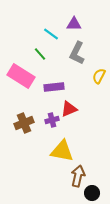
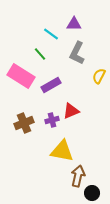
purple rectangle: moved 3 px left, 2 px up; rotated 24 degrees counterclockwise
red triangle: moved 2 px right, 2 px down
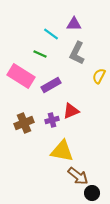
green line: rotated 24 degrees counterclockwise
brown arrow: rotated 115 degrees clockwise
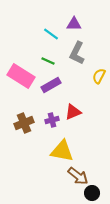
green line: moved 8 px right, 7 px down
red triangle: moved 2 px right, 1 px down
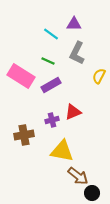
brown cross: moved 12 px down; rotated 12 degrees clockwise
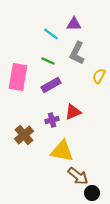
pink rectangle: moved 3 px left, 1 px down; rotated 68 degrees clockwise
brown cross: rotated 30 degrees counterclockwise
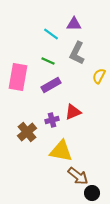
brown cross: moved 3 px right, 3 px up
yellow triangle: moved 1 px left
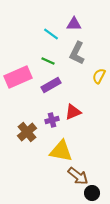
pink rectangle: rotated 56 degrees clockwise
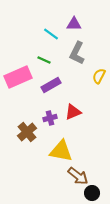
green line: moved 4 px left, 1 px up
purple cross: moved 2 px left, 2 px up
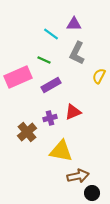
brown arrow: rotated 50 degrees counterclockwise
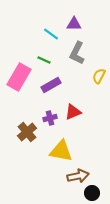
pink rectangle: moved 1 px right; rotated 36 degrees counterclockwise
